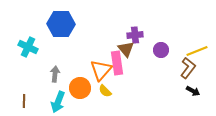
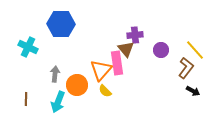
yellow line: moved 2 px left, 1 px up; rotated 70 degrees clockwise
brown L-shape: moved 2 px left
orange circle: moved 3 px left, 3 px up
brown line: moved 2 px right, 2 px up
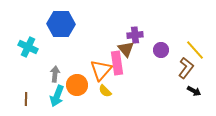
black arrow: moved 1 px right
cyan arrow: moved 1 px left, 6 px up
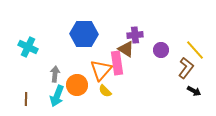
blue hexagon: moved 23 px right, 10 px down
brown triangle: rotated 18 degrees counterclockwise
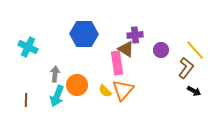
orange triangle: moved 22 px right, 20 px down
brown line: moved 1 px down
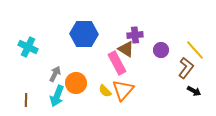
pink rectangle: rotated 20 degrees counterclockwise
gray arrow: rotated 21 degrees clockwise
orange circle: moved 1 px left, 2 px up
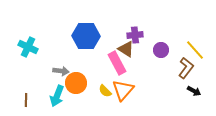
blue hexagon: moved 2 px right, 2 px down
gray arrow: moved 6 px right, 3 px up; rotated 70 degrees clockwise
